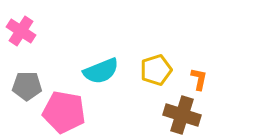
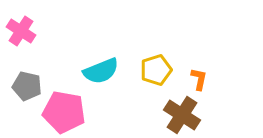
gray pentagon: rotated 12 degrees clockwise
brown cross: rotated 15 degrees clockwise
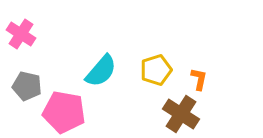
pink cross: moved 3 px down
cyan semicircle: rotated 27 degrees counterclockwise
brown cross: moved 1 px left, 1 px up
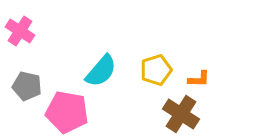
pink cross: moved 1 px left, 3 px up
orange L-shape: rotated 80 degrees clockwise
pink pentagon: moved 3 px right
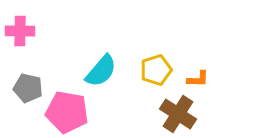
pink cross: rotated 32 degrees counterclockwise
orange L-shape: moved 1 px left
gray pentagon: moved 1 px right, 2 px down
brown cross: moved 3 px left
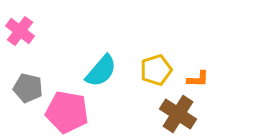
pink cross: rotated 36 degrees clockwise
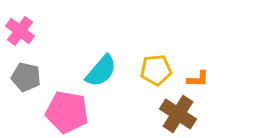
yellow pentagon: rotated 12 degrees clockwise
gray pentagon: moved 2 px left, 11 px up
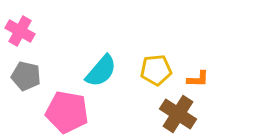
pink cross: rotated 8 degrees counterclockwise
gray pentagon: moved 1 px up
